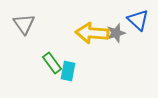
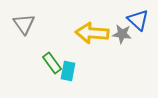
gray star: moved 6 px right, 1 px down; rotated 24 degrees clockwise
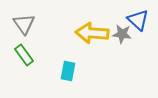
green rectangle: moved 28 px left, 8 px up
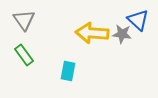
gray triangle: moved 4 px up
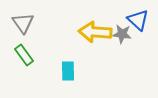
gray triangle: moved 1 px left, 3 px down
yellow arrow: moved 3 px right, 1 px up
cyan rectangle: rotated 12 degrees counterclockwise
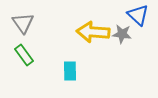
blue triangle: moved 5 px up
yellow arrow: moved 2 px left
cyan rectangle: moved 2 px right
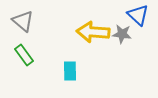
gray triangle: moved 2 px up; rotated 15 degrees counterclockwise
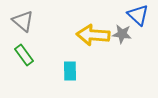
yellow arrow: moved 3 px down
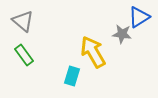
blue triangle: moved 1 px right, 2 px down; rotated 45 degrees clockwise
yellow arrow: moved 17 px down; rotated 56 degrees clockwise
cyan rectangle: moved 2 px right, 5 px down; rotated 18 degrees clockwise
